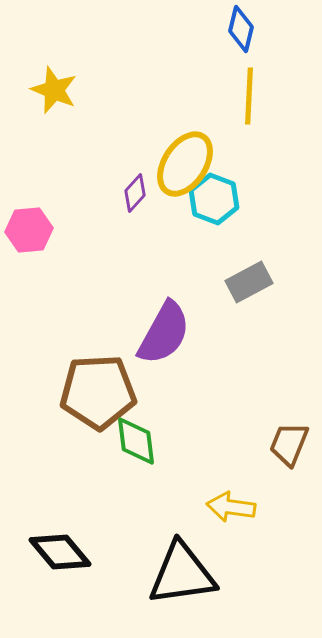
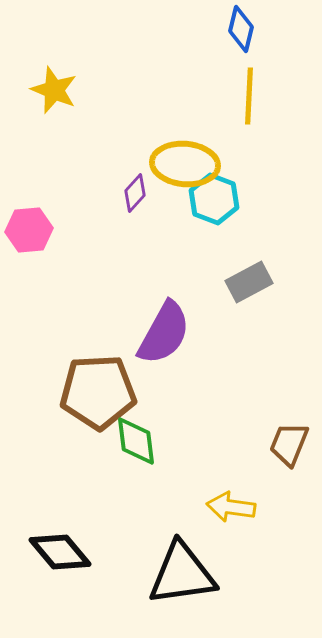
yellow ellipse: rotated 62 degrees clockwise
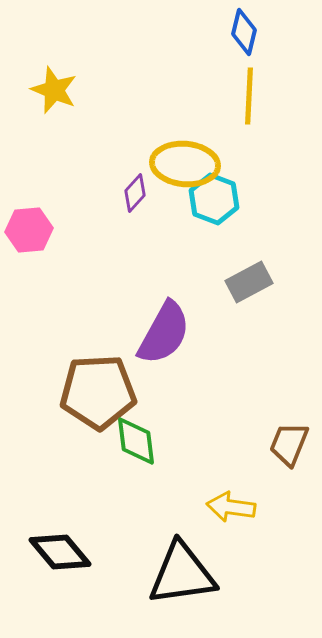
blue diamond: moved 3 px right, 3 px down
